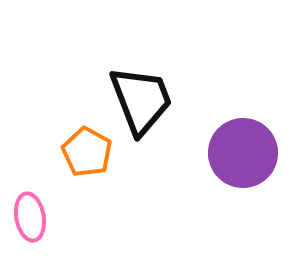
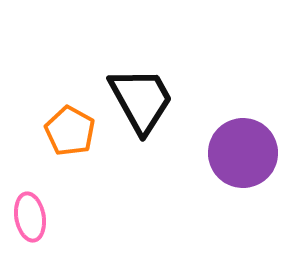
black trapezoid: rotated 8 degrees counterclockwise
orange pentagon: moved 17 px left, 21 px up
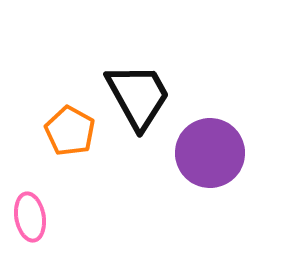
black trapezoid: moved 3 px left, 4 px up
purple circle: moved 33 px left
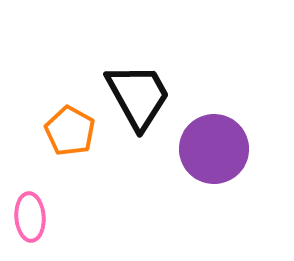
purple circle: moved 4 px right, 4 px up
pink ellipse: rotated 6 degrees clockwise
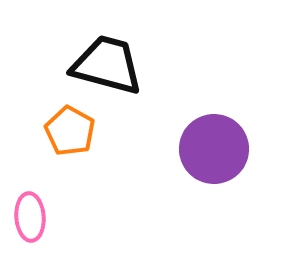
black trapezoid: moved 31 px left, 31 px up; rotated 46 degrees counterclockwise
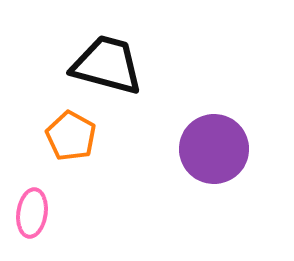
orange pentagon: moved 1 px right, 5 px down
pink ellipse: moved 2 px right, 4 px up; rotated 12 degrees clockwise
